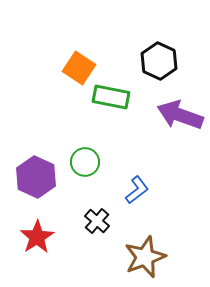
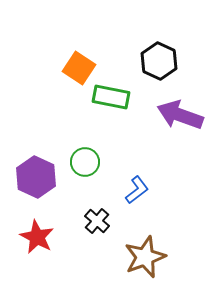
red star: rotated 12 degrees counterclockwise
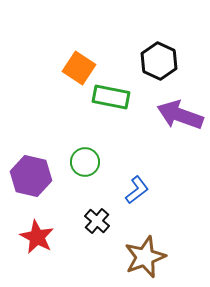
purple hexagon: moved 5 px left, 1 px up; rotated 12 degrees counterclockwise
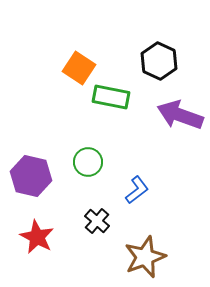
green circle: moved 3 px right
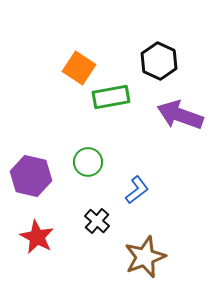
green rectangle: rotated 21 degrees counterclockwise
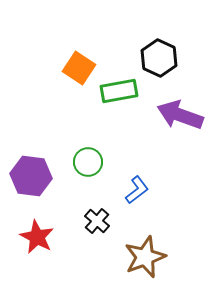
black hexagon: moved 3 px up
green rectangle: moved 8 px right, 6 px up
purple hexagon: rotated 6 degrees counterclockwise
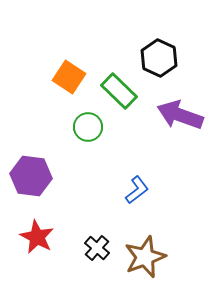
orange square: moved 10 px left, 9 px down
green rectangle: rotated 54 degrees clockwise
green circle: moved 35 px up
black cross: moved 27 px down
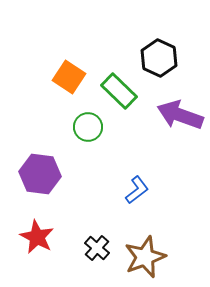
purple hexagon: moved 9 px right, 2 px up
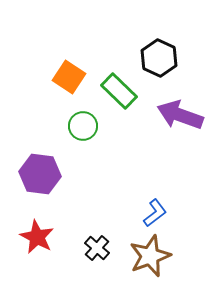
green circle: moved 5 px left, 1 px up
blue L-shape: moved 18 px right, 23 px down
brown star: moved 5 px right, 1 px up
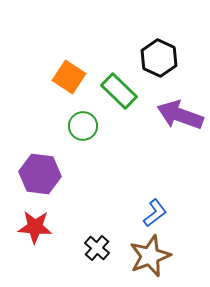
red star: moved 2 px left, 10 px up; rotated 24 degrees counterclockwise
